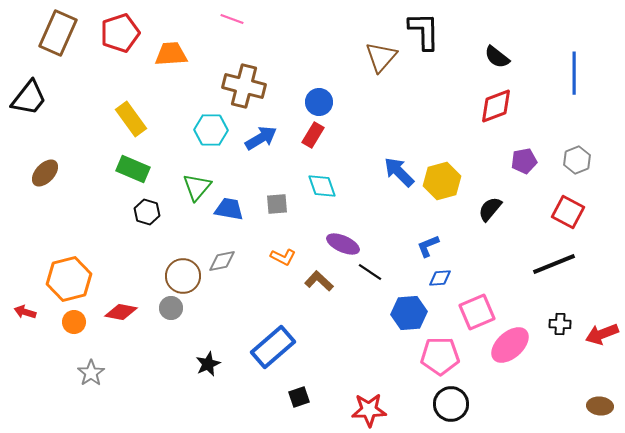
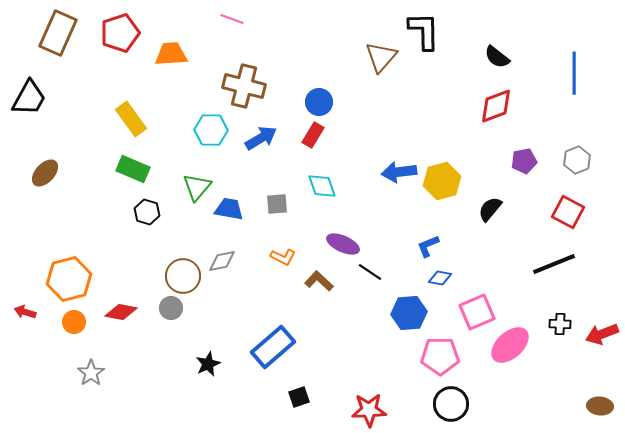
black trapezoid at (29, 98): rotated 9 degrees counterclockwise
blue arrow at (399, 172): rotated 52 degrees counterclockwise
blue diamond at (440, 278): rotated 15 degrees clockwise
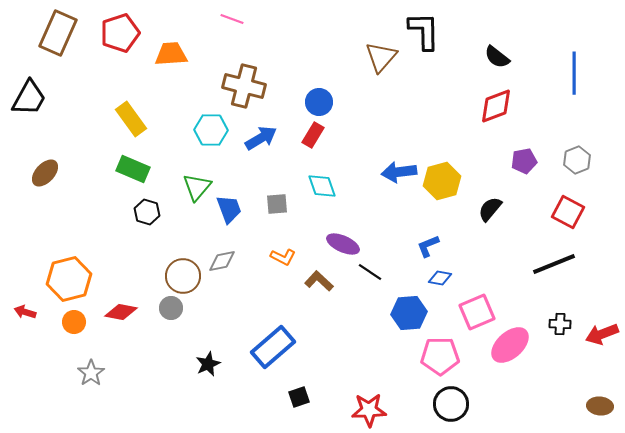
blue trapezoid at (229, 209): rotated 60 degrees clockwise
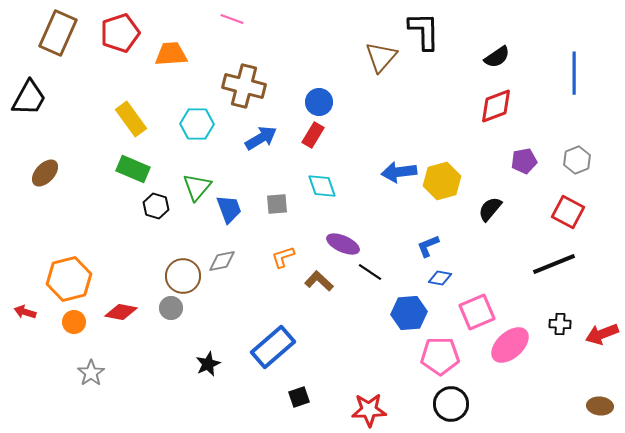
black semicircle at (497, 57): rotated 72 degrees counterclockwise
cyan hexagon at (211, 130): moved 14 px left, 6 px up
black hexagon at (147, 212): moved 9 px right, 6 px up
orange L-shape at (283, 257): rotated 135 degrees clockwise
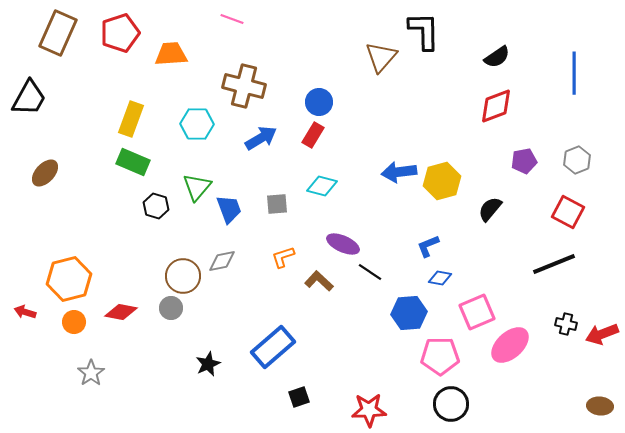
yellow rectangle at (131, 119): rotated 56 degrees clockwise
green rectangle at (133, 169): moved 7 px up
cyan diamond at (322, 186): rotated 56 degrees counterclockwise
black cross at (560, 324): moved 6 px right; rotated 10 degrees clockwise
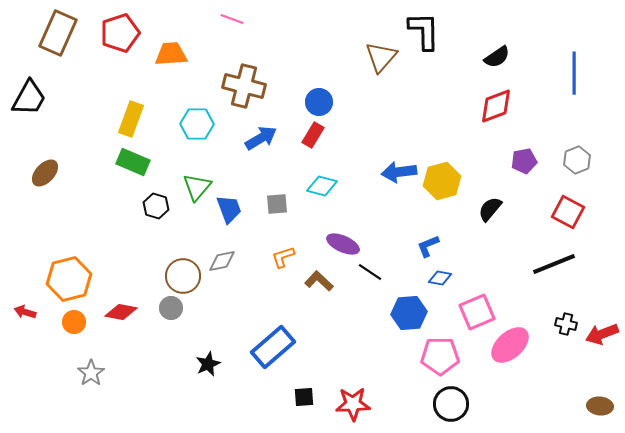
black square at (299, 397): moved 5 px right; rotated 15 degrees clockwise
red star at (369, 410): moved 16 px left, 6 px up
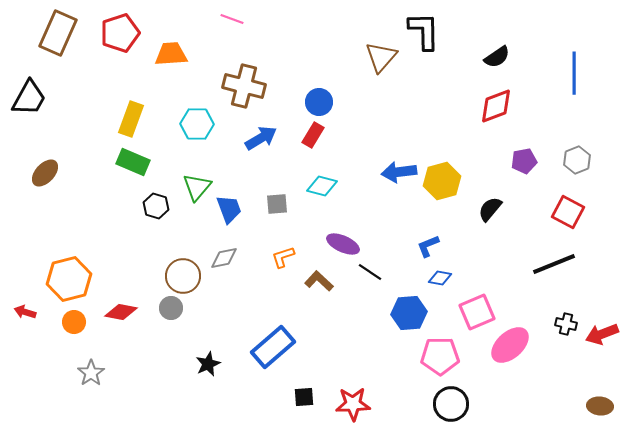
gray diamond at (222, 261): moved 2 px right, 3 px up
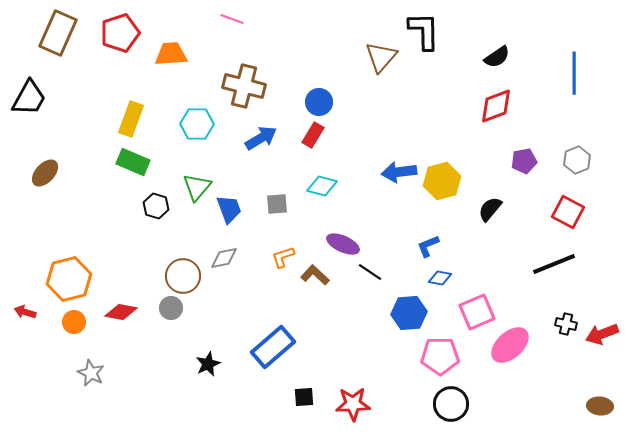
brown L-shape at (319, 281): moved 4 px left, 6 px up
gray star at (91, 373): rotated 12 degrees counterclockwise
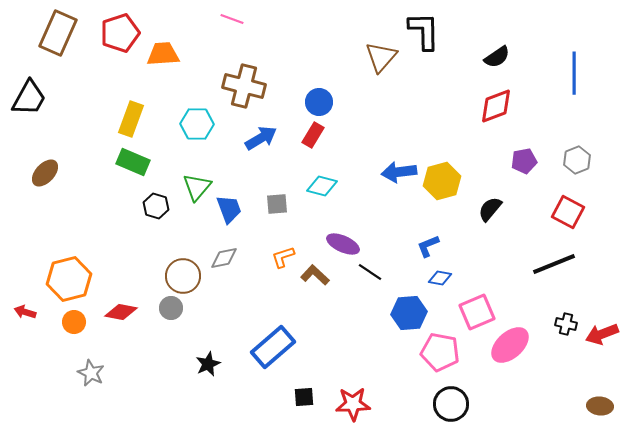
orange trapezoid at (171, 54): moved 8 px left
pink pentagon at (440, 356): moved 4 px up; rotated 12 degrees clockwise
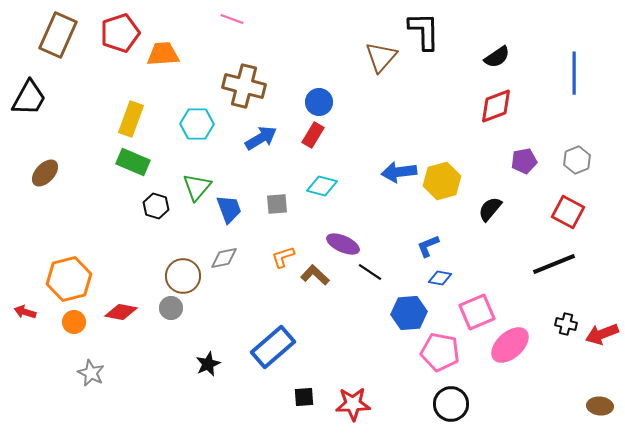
brown rectangle at (58, 33): moved 2 px down
